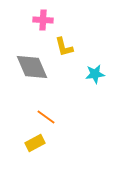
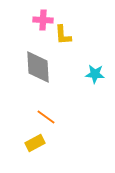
yellow L-shape: moved 1 px left, 12 px up; rotated 10 degrees clockwise
gray diamond: moved 6 px right; rotated 20 degrees clockwise
cyan star: rotated 12 degrees clockwise
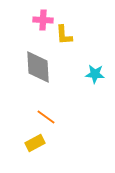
yellow L-shape: moved 1 px right
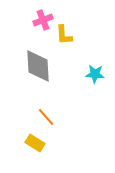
pink cross: rotated 24 degrees counterclockwise
gray diamond: moved 1 px up
orange line: rotated 12 degrees clockwise
yellow rectangle: rotated 60 degrees clockwise
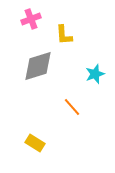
pink cross: moved 12 px left, 1 px up
gray diamond: rotated 76 degrees clockwise
cyan star: rotated 24 degrees counterclockwise
orange line: moved 26 px right, 10 px up
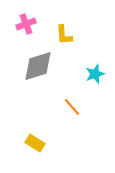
pink cross: moved 5 px left, 5 px down
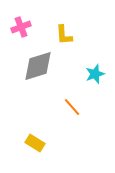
pink cross: moved 5 px left, 3 px down
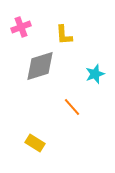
gray diamond: moved 2 px right
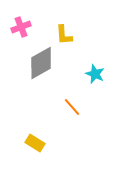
gray diamond: moved 1 px right, 3 px up; rotated 12 degrees counterclockwise
cyan star: rotated 30 degrees counterclockwise
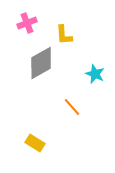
pink cross: moved 6 px right, 4 px up
